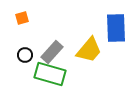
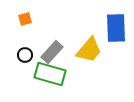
orange square: moved 3 px right, 1 px down
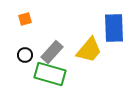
blue rectangle: moved 2 px left
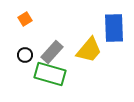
orange square: rotated 16 degrees counterclockwise
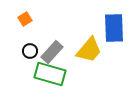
black circle: moved 5 px right, 4 px up
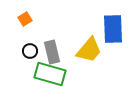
blue rectangle: moved 1 px left, 1 px down
gray rectangle: rotated 55 degrees counterclockwise
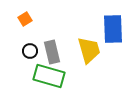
yellow trapezoid: rotated 56 degrees counterclockwise
green rectangle: moved 1 px left, 2 px down
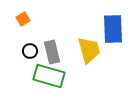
orange square: moved 2 px left
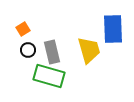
orange square: moved 10 px down
black circle: moved 2 px left, 1 px up
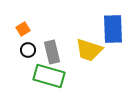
yellow trapezoid: rotated 124 degrees clockwise
